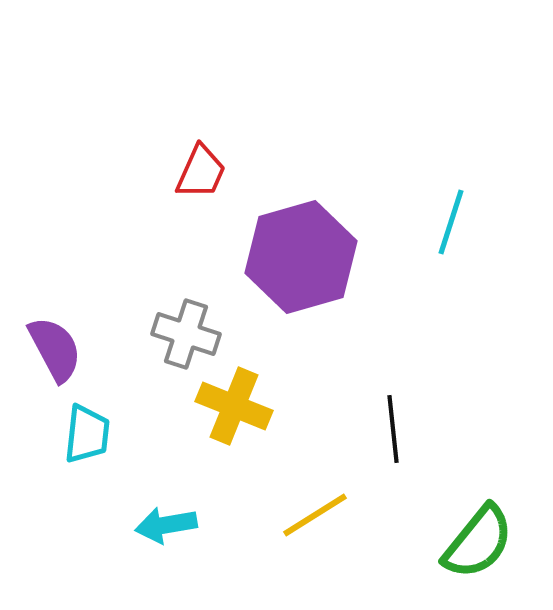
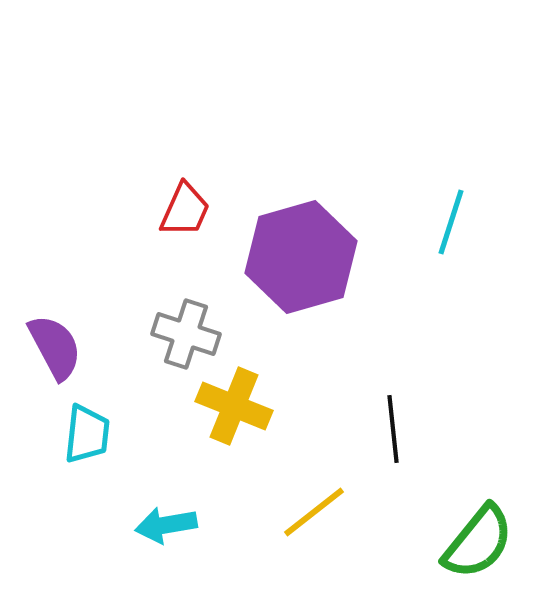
red trapezoid: moved 16 px left, 38 px down
purple semicircle: moved 2 px up
yellow line: moved 1 px left, 3 px up; rotated 6 degrees counterclockwise
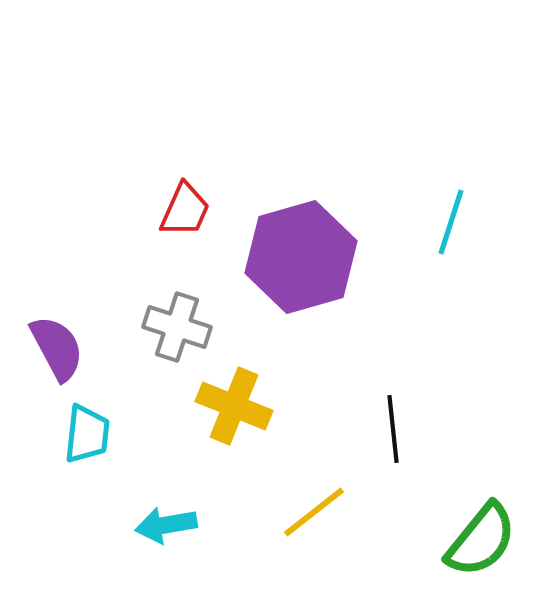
gray cross: moved 9 px left, 7 px up
purple semicircle: moved 2 px right, 1 px down
green semicircle: moved 3 px right, 2 px up
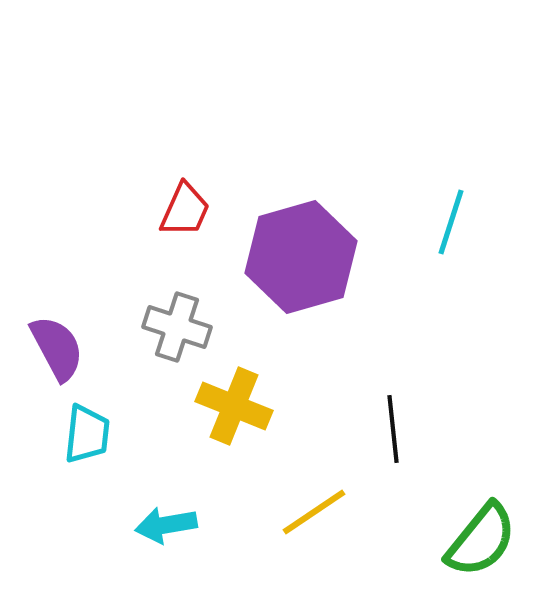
yellow line: rotated 4 degrees clockwise
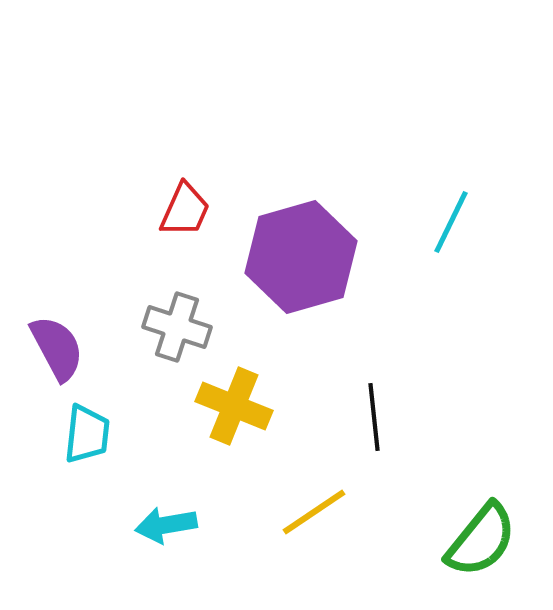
cyan line: rotated 8 degrees clockwise
black line: moved 19 px left, 12 px up
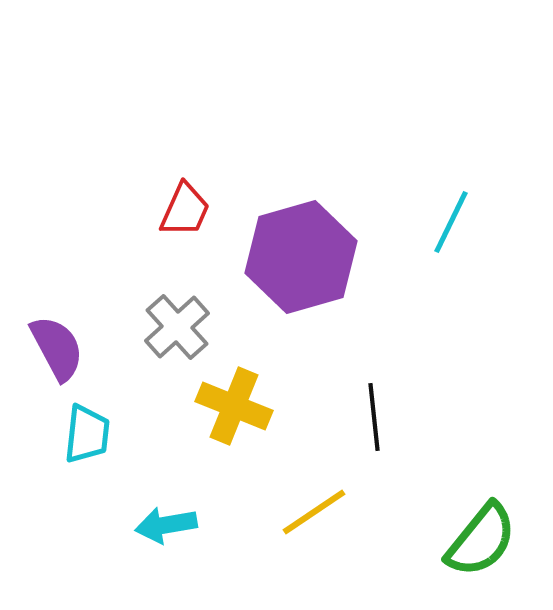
gray cross: rotated 30 degrees clockwise
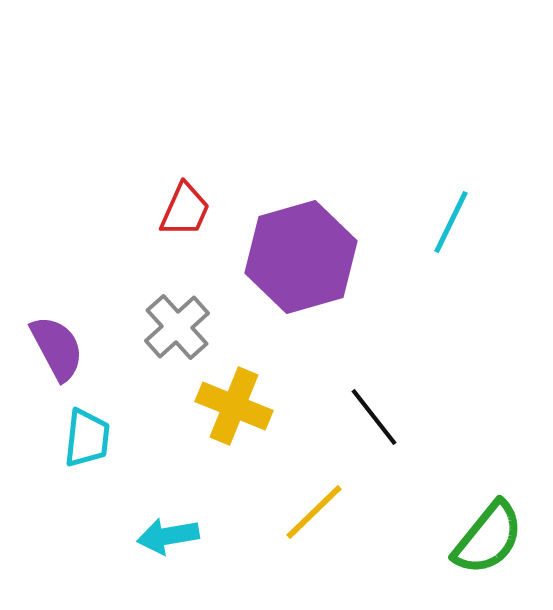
black line: rotated 32 degrees counterclockwise
cyan trapezoid: moved 4 px down
yellow line: rotated 10 degrees counterclockwise
cyan arrow: moved 2 px right, 11 px down
green semicircle: moved 7 px right, 2 px up
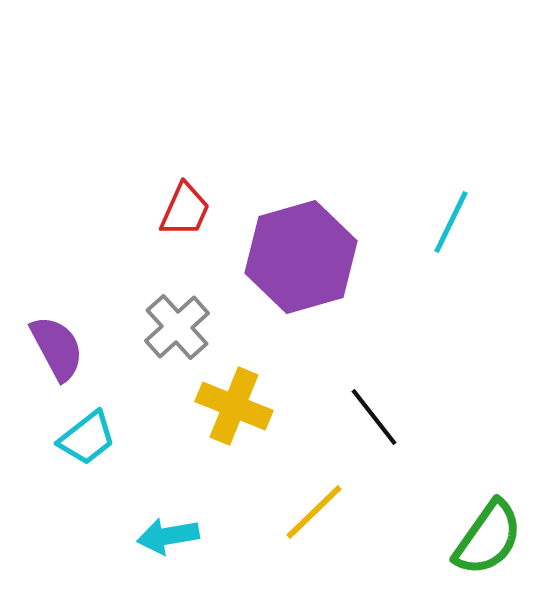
cyan trapezoid: rotated 46 degrees clockwise
green semicircle: rotated 4 degrees counterclockwise
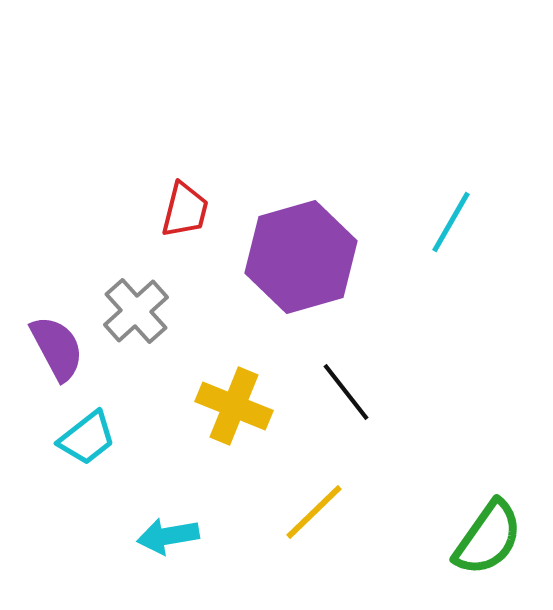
red trapezoid: rotated 10 degrees counterclockwise
cyan line: rotated 4 degrees clockwise
gray cross: moved 41 px left, 16 px up
black line: moved 28 px left, 25 px up
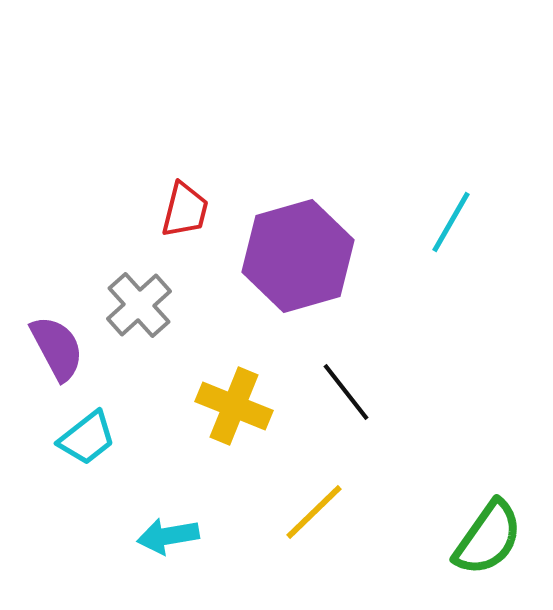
purple hexagon: moved 3 px left, 1 px up
gray cross: moved 3 px right, 6 px up
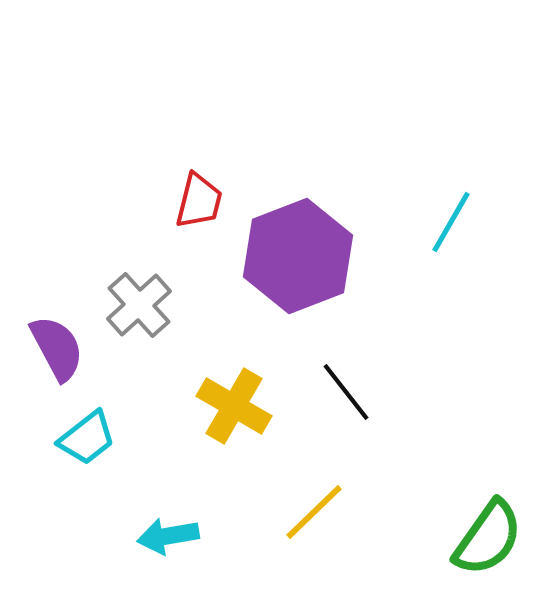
red trapezoid: moved 14 px right, 9 px up
purple hexagon: rotated 5 degrees counterclockwise
yellow cross: rotated 8 degrees clockwise
